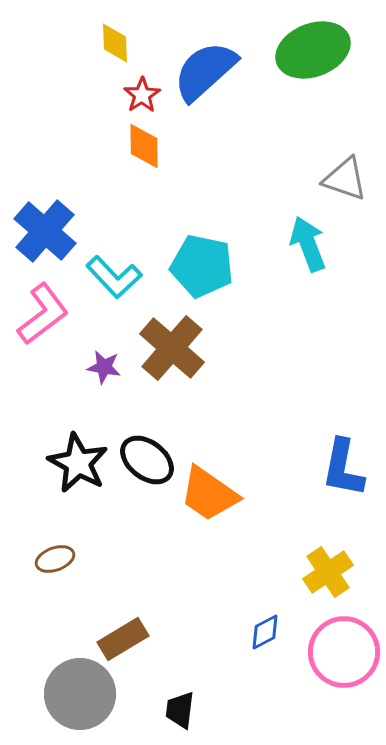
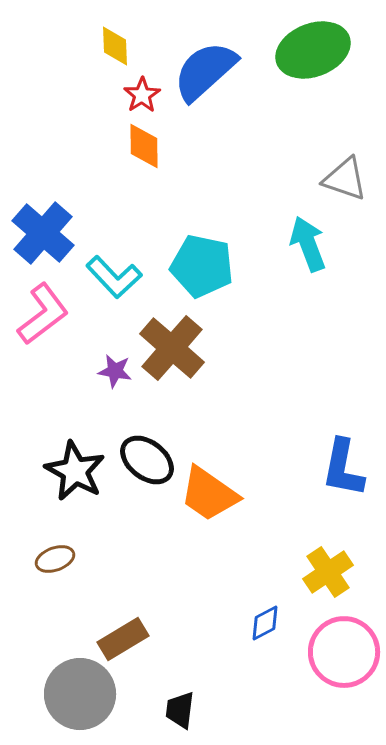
yellow diamond: moved 3 px down
blue cross: moved 2 px left, 2 px down
purple star: moved 11 px right, 4 px down
black star: moved 3 px left, 8 px down
blue diamond: moved 9 px up
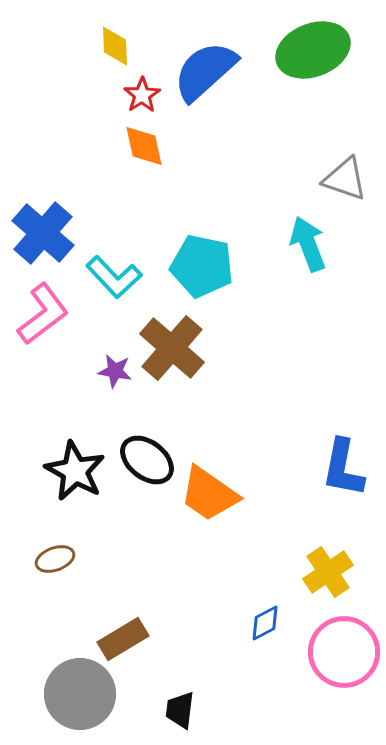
orange diamond: rotated 12 degrees counterclockwise
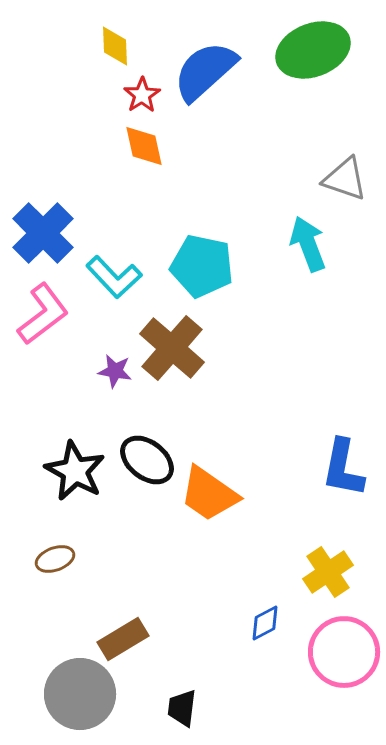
blue cross: rotated 4 degrees clockwise
black trapezoid: moved 2 px right, 2 px up
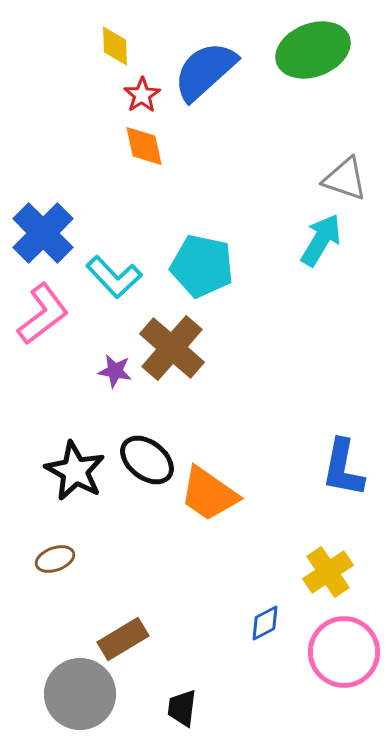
cyan arrow: moved 13 px right, 4 px up; rotated 52 degrees clockwise
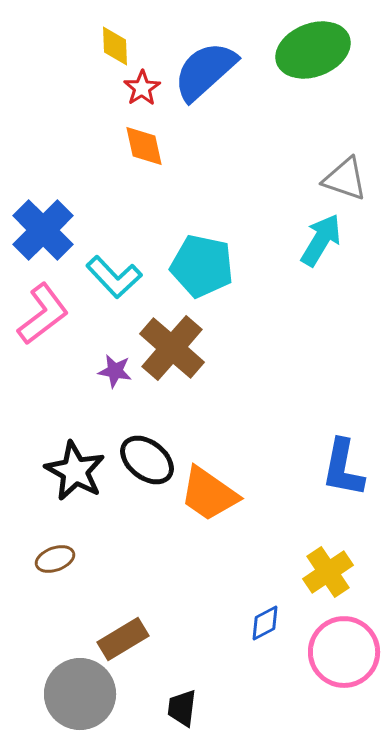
red star: moved 7 px up
blue cross: moved 3 px up
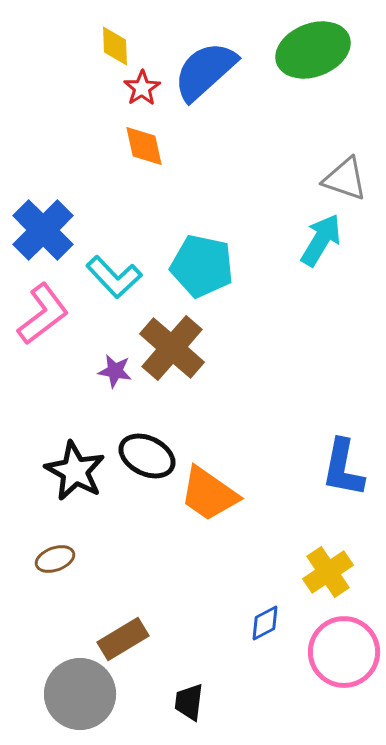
black ellipse: moved 4 px up; rotated 12 degrees counterclockwise
black trapezoid: moved 7 px right, 6 px up
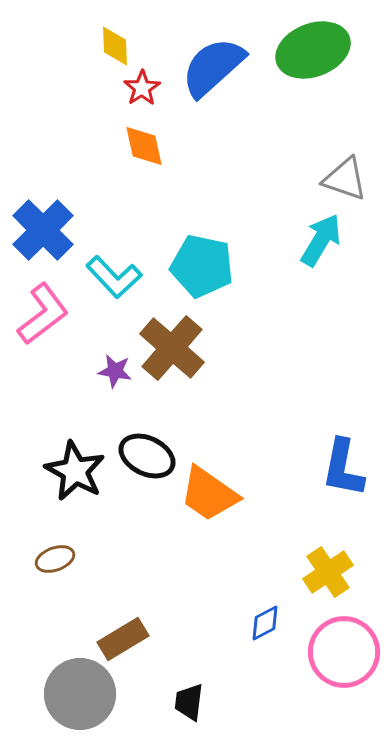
blue semicircle: moved 8 px right, 4 px up
